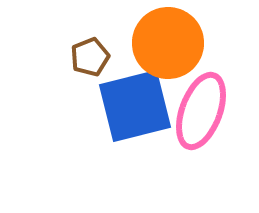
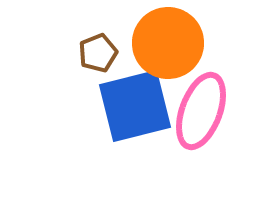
brown pentagon: moved 8 px right, 4 px up
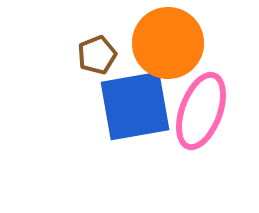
brown pentagon: moved 1 px left, 2 px down
blue square: rotated 4 degrees clockwise
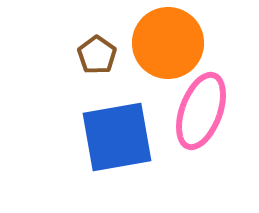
brown pentagon: rotated 15 degrees counterclockwise
blue square: moved 18 px left, 31 px down
